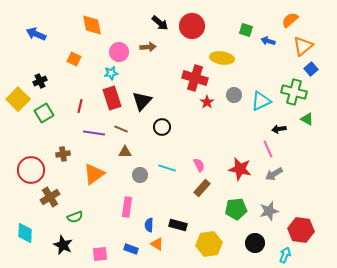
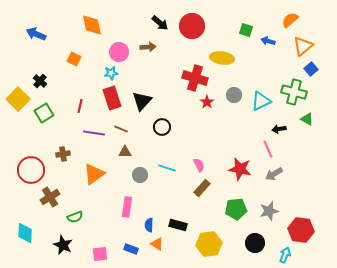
black cross at (40, 81): rotated 24 degrees counterclockwise
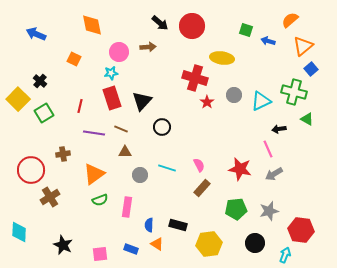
green semicircle at (75, 217): moved 25 px right, 17 px up
cyan diamond at (25, 233): moved 6 px left, 1 px up
